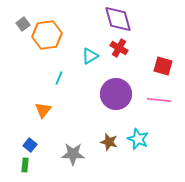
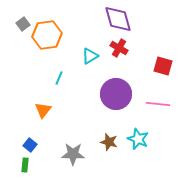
pink line: moved 1 px left, 4 px down
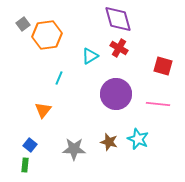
gray star: moved 1 px right, 5 px up
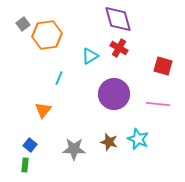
purple circle: moved 2 px left
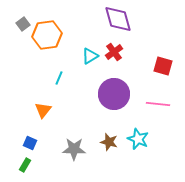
red cross: moved 5 px left, 4 px down; rotated 24 degrees clockwise
blue square: moved 2 px up; rotated 16 degrees counterclockwise
green rectangle: rotated 24 degrees clockwise
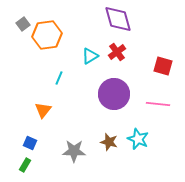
red cross: moved 3 px right
gray star: moved 2 px down
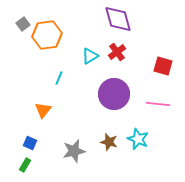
gray star: rotated 15 degrees counterclockwise
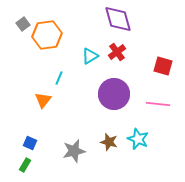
orange triangle: moved 10 px up
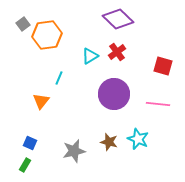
purple diamond: rotated 32 degrees counterclockwise
orange triangle: moved 2 px left, 1 px down
